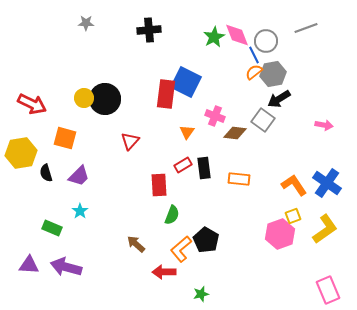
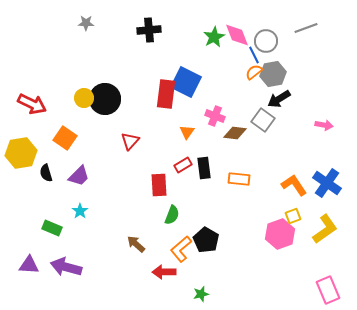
orange square at (65, 138): rotated 20 degrees clockwise
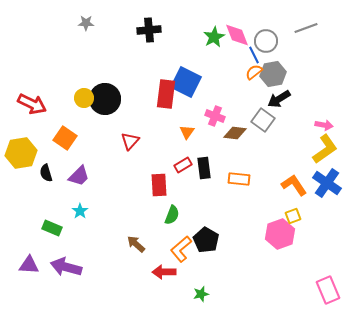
yellow L-shape at (325, 229): moved 80 px up
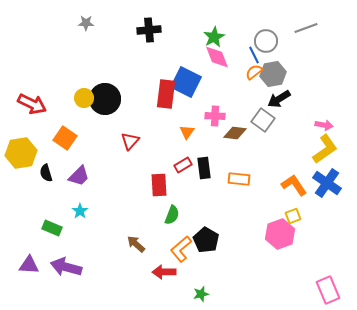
pink diamond at (237, 35): moved 20 px left, 22 px down
pink cross at (215, 116): rotated 18 degrees counterclockwise
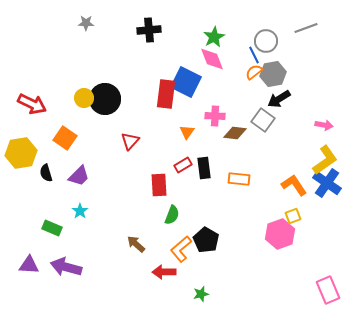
pink diamond at (217, 57): moved 5 px left, 2 px down
yellow L-shape at (325, 149): moved 11 px down
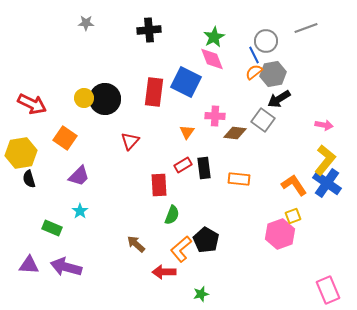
red rectangle at (166, 94): moved 12 px left, 2 px up
yellow L-shape at (325, 160): rotated 16 degrees counterclockwise
black semicircle at (46, 173): moved 17 px left, 6 px down
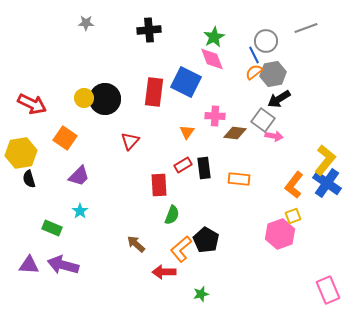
pink arrow at (324, 125): moved 50 px left, 11 px down
orange L-shape at (294, 185): rotated 108 degrees counterclockwise
purple arrow at (66, 267): moved 3 px left, 2 px up
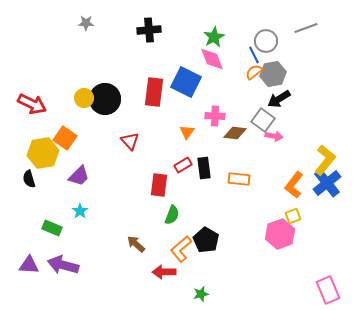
red triangle at (130, 141): rotated 24 degrees counterclockwise
yellow hexagon at (21, 153): moved 22 px right
blue cross at (327, 183): rotated 16 degrees clockwise
red rectangle at (159, 185): rotated 10 degrees clockwise
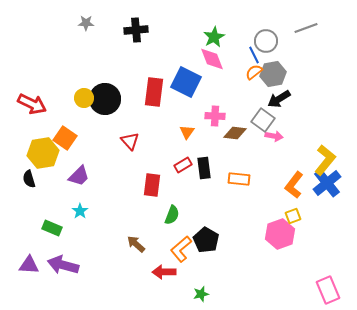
black cross at (149, 30): moved 13 px left
red rectangle at (159, 185): moved 7 px left
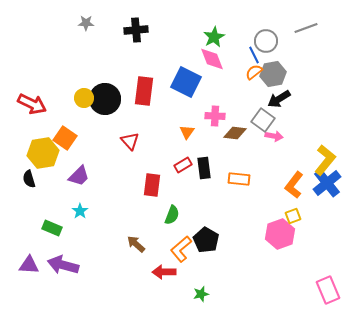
red rectangle at (154, 92): moved 10 px left, 1 px up
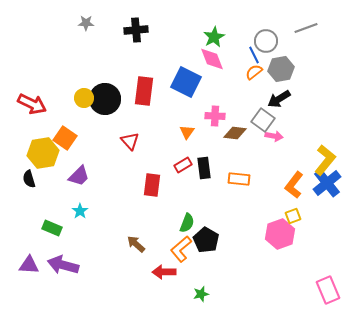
gray hexagon at (273, 74): moved 8 px right, 5 px up
green semicircle at (172, 215): moved 15 px right, 8 px down
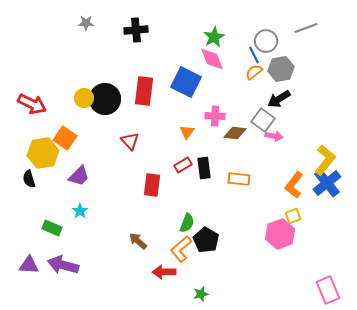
brown arrow at (136, 244): moved 2 px right, 3 px up
